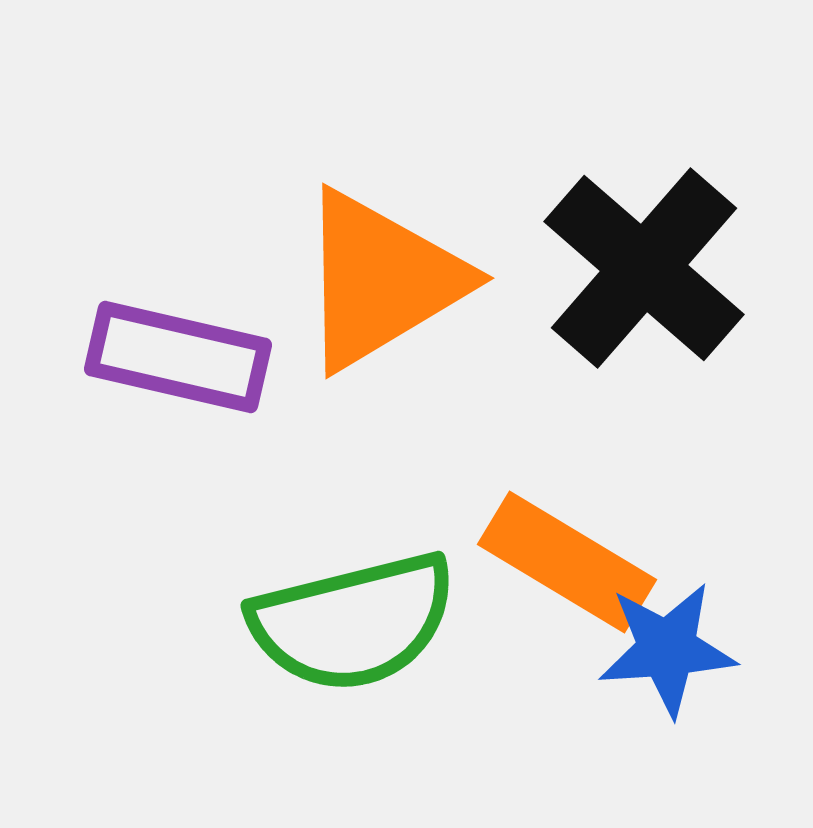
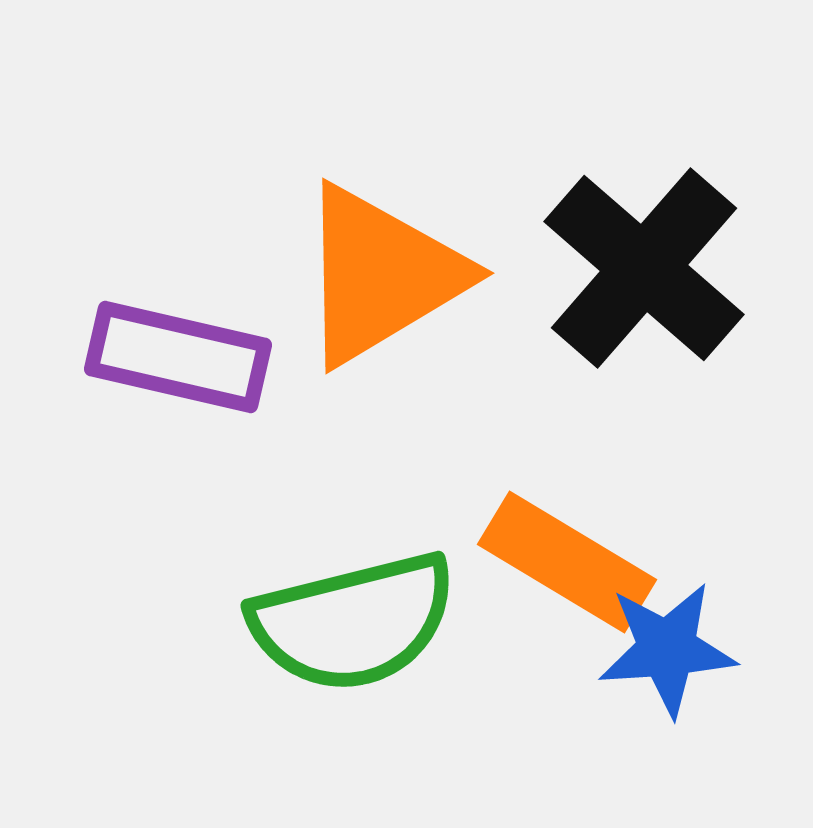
orange triangle: moved 5 px up
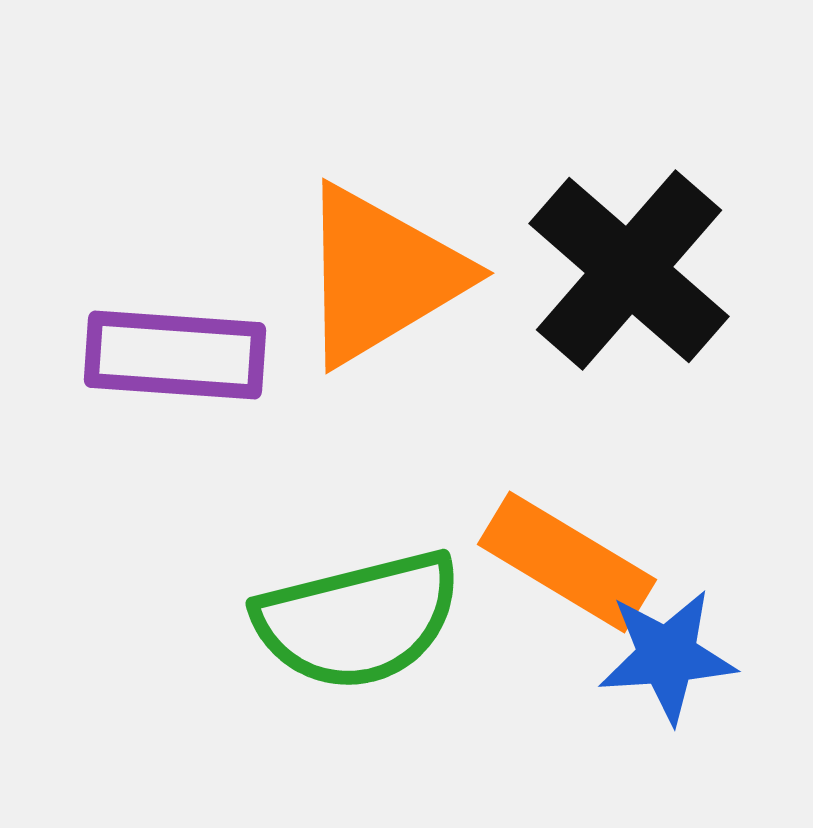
black cross: moved 15 px left, 2 px down
purple rectangle: moved 3 px left, 2 px up; rotated 9 degrees counterclockwise
green semicircle: moved 5 px right, 2 px up
blue star: moved 7 px down
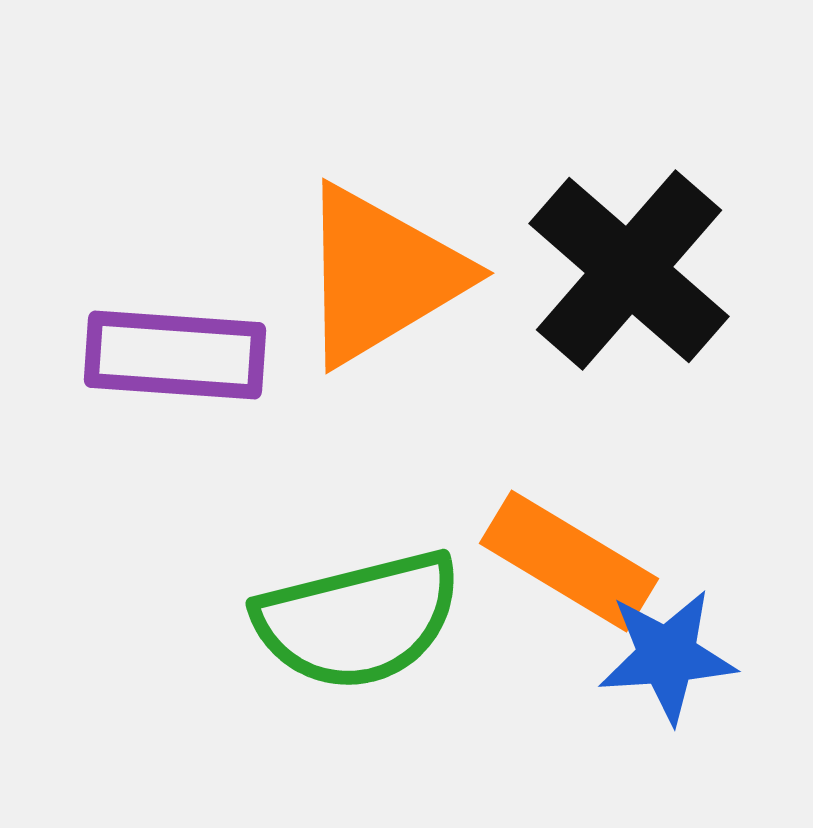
orange rectangle: moved 2 px right, 1 px up
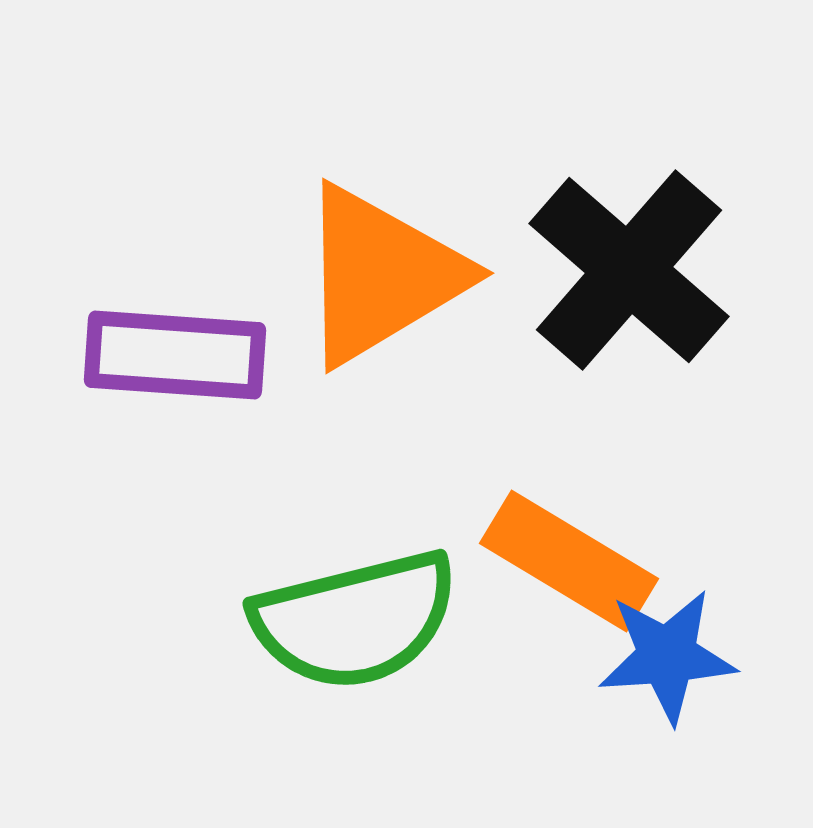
green semicircle: moved 3 px left
